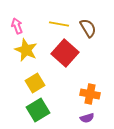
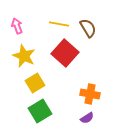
yellow star: moved 2 px left, 6 px down
green square: moved 2 px right, 1 px down
purple semicircle: rotated 16 degrees counterclockwise
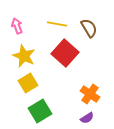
yellow line: moved 2 px left
brown semicircle: moved 1 px right
yellow square: moved 7 px left
orange cross: rotated 24 degrees clockwise
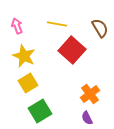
brown semicircle: moved 11 px right
red square: moved 7 px right, 3 px up
orange cross: rotated 18 degrees clockwise
purple semicircle: rotated 96 degrees clockwise
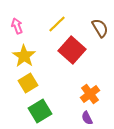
yellow line: rotated 54 degrees counterclockwise
yellow star: rotated 10 degrees clockwise
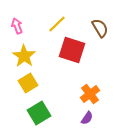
red square: rotated 24 degrees counterclockwise
green square: moved 1 px left, 2 px down
purple semicircle: rotated 120 degrees counterclockwise
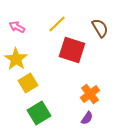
pink arrow: moved 1 px down; rotated 42 degrees counterclockwise
yellow star: moved 8 px left, 3 px down
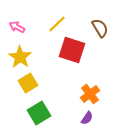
yellow star: moved 4 px right, 2 px up
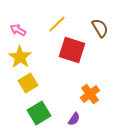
pink arrow: moved 1 px right, 3 px down
purple semicircle: moved 13 px left, 1 px down
